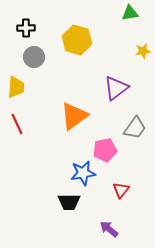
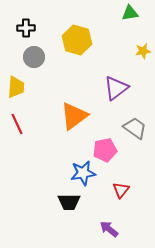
gray trapezoid: rotated 90 degrees counterclockwise
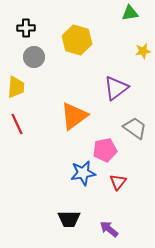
red triangle: moved 3 px left, 8 px up
black trapezoid: moved 17 px down
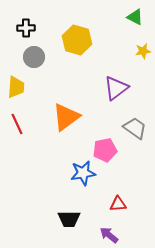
green triangle: moved 5 px right, 4 px down; rotated 36 degrees clockwise
orange triangle: moved 8 px left, 1 px down
red triangle: moved 22 px down; rotated 48 degrees clockwise
purple arrow: moved 6 px down
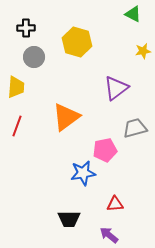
green triangle: moved 2 px left, 3 px up
yellow hexagon: moved 2 px down
red line: moved 2 px down; rotated 45 degrees clockwise
gray trapezoid: rotated 50 degrees counterclockwise
red triangle: moved 3 px left
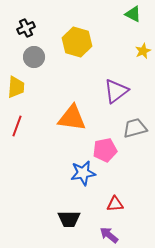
black cross: rotated 24 degrees counterclockwise
yellow star: rotated 14 degrees counterclockwise
purple triangle: moved 3 px down
orange triangle: moved 6 px right, 1 px down; rotated 44 degrees clockwise
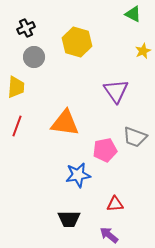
purple triangle: rotated 28 degrees counterclockwise
orange triangle: moved 7 px left, 5 px down
gray trapezoid: moved 9 px down; rotated 145 degrees counterclockwise
blue star: moved 5 px left, 2 px down
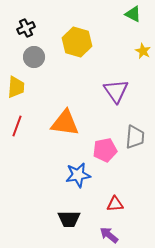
yellow star: rotated 21 degrees counterclockwise
gray trapezoid: rotated 105 degrees counterclockwise
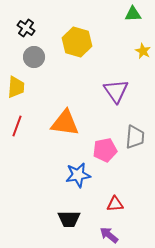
green triangle: rotated 30 degrees counterclockwise
black cross: rotated 30 degrees counterclockwise
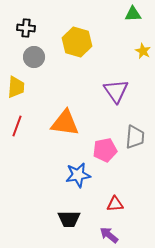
black cross: rotated 30 degrees counterclockwise
